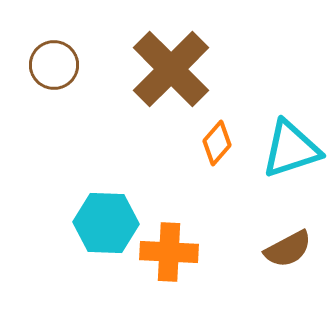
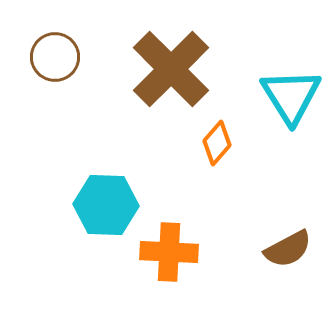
brown circle: moved 1 px right, 8 px up
cyan triangle: moved 53 px up; rotated 44 degrees counterclockwise
cyan hexagon: moved 18 px up
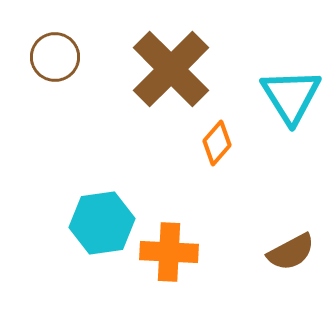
cyan hexagon: moved 4 px left, 18 px down; rotated 10 degrees counterclockwise
brown semicircle: moved 3 px right, 3 px down
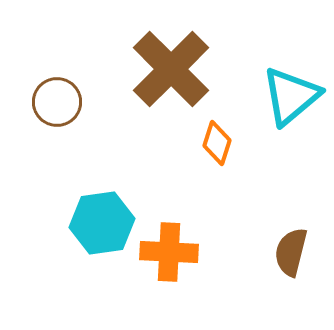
brown circle: moved 2 px right, 45 px down
cyan triangle: rotated 22 degrees clockwise
orange diamond: rotated 24 degrees counterclockwise
brown semicircle: rotated 132 degrees clockwise
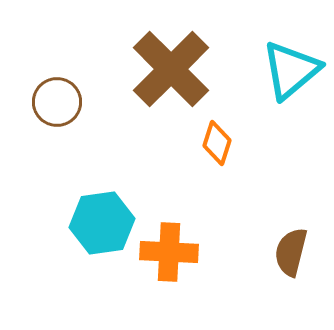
cyan triangle: moved 26 px up
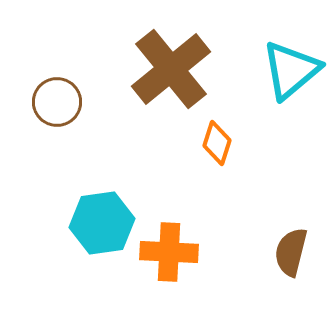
brown cross: rotated 6 degrees clockwise
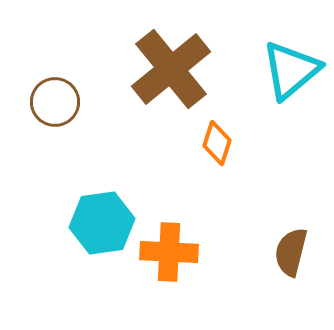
brown circle: moved 2 px left
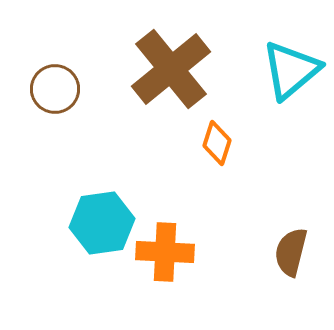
brown circle: moved 13 px up
orange cross: moved 4 px left
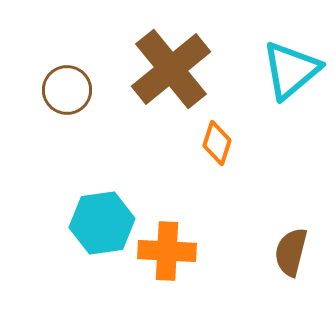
brown circle: moved 12 px right, 1 px down
orange cross: moved 2 px right, 1 px up
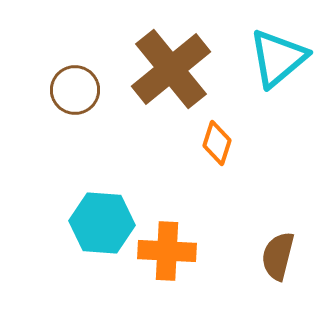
cyan triangle: moved 13 px left, 12 px up
brown circle: moved 8 px right
cyan hexagon: rotated 12 degrees clockwise
brown semicircle: moved 13 px left, 4 px down
